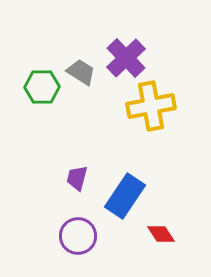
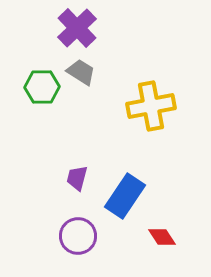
purple cross: moved 49 px left, 30 px up
red diamond: moved 1 px right, 3 px down
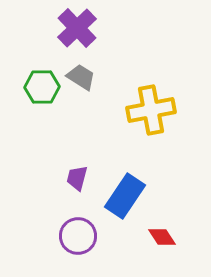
gray trapezoid: moved 5 px down
yellow cross: moved 4 px down
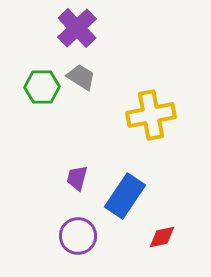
yellow cross: moved 5 px down
red diamond: rotated 68 degrees counterclockwise
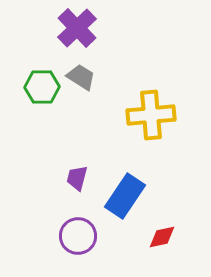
yellow cross: rotated 6 degrees clockwise
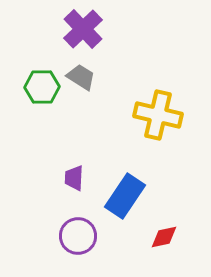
purple cross: moved 6 px right, 1 px down
yellow cross: moved 7 px right; rotated 18 degrees clockwise
purple trapezoid: moved 3 px left; rotated 12 degrees counterclockwise
red diamond: moved 2 px right
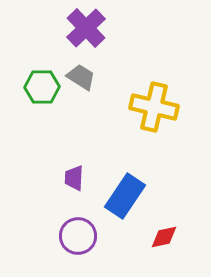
purple cross: moved 3 px right, 1 px up
yellow cross: moved 4 px left, 8 px up
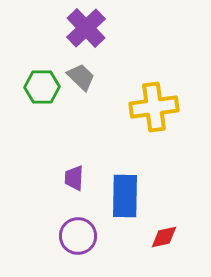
gray trapezoid: rotated 12 degrees clockwise
yellow cross: rotated 21 degrees counterclockwise
blue rectangle: rotated 33 degrees counterclockwise
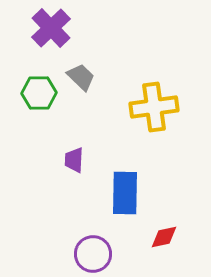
purple cross: moved 35 px left
green hexagon: moved 3 px left, 6 px down
purple trapezoid: moved 18 px up
blue rectangle: moved 3 px up
purple circle: moved 15 px right, 18 px down
